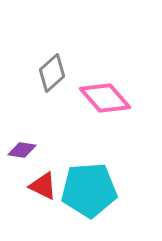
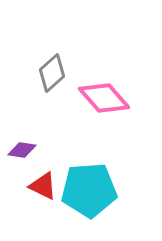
pink diamond: moved 1 px left
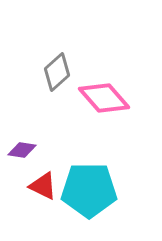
gray diamond: moved 5 px right, 1 px up
cyan pentagon: rotated 4 degrees clockwise
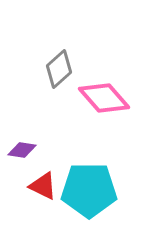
gray diamond: moved 2 px right, 3 px up
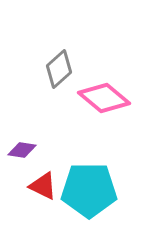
pink diamond: rotated 9 degrees counterclockwise
